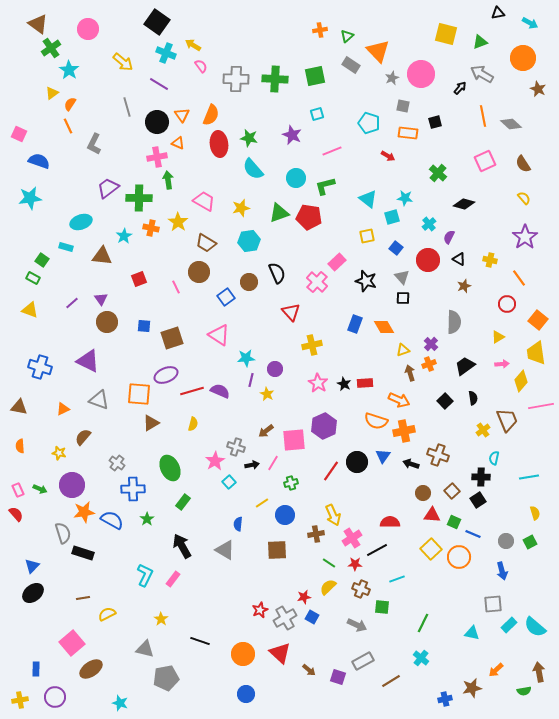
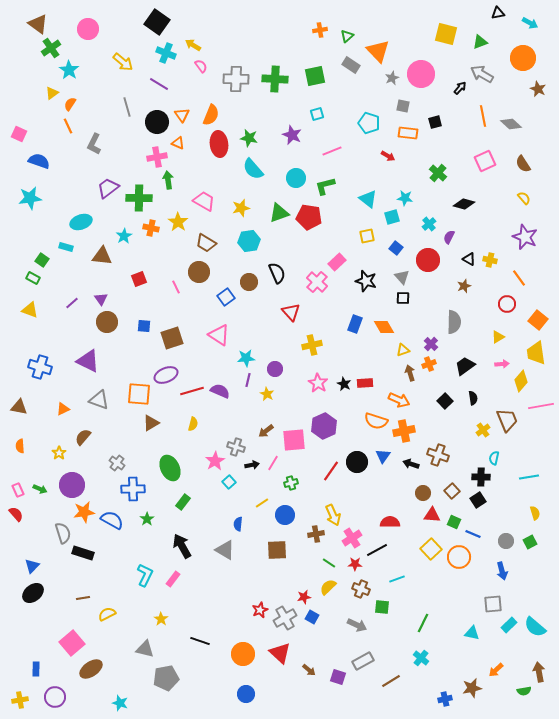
purple star at (525, 237): rotated 15 degrees counterclockwise
black triangle at (459, 259): moved 10 px right
purple line at (251, 380): moved 3 px left
yellow star at (59, 453): rotated 24 degrees clockwise
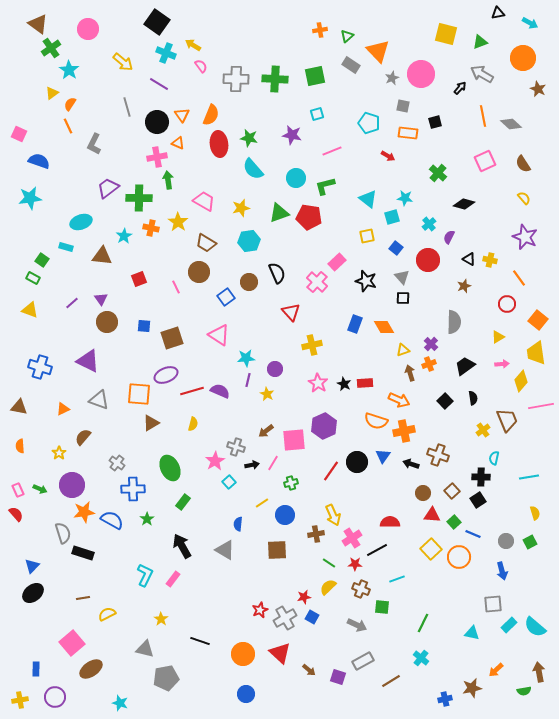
purple star at (292, 135): rotated 12 degrees counterclockwise
green square at (454, 522): rotated 24 degrees clockwise
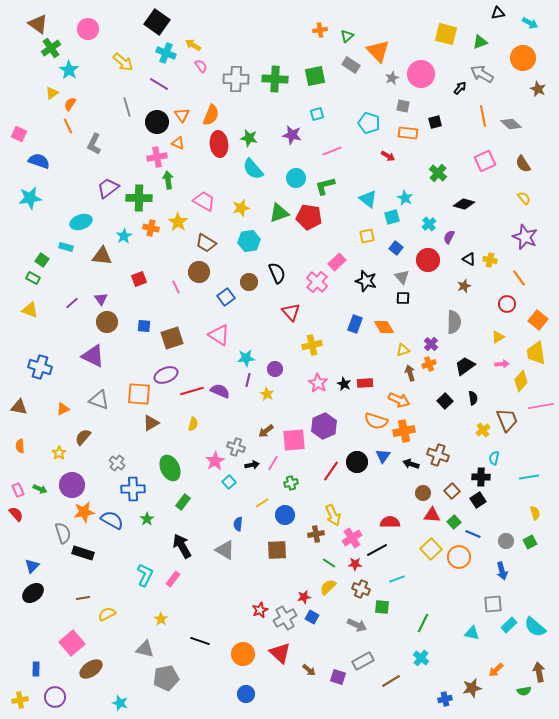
cyan star at (405, 198): rotated 21 degrees clockwise
purple triangle at (88, 361): moved 5 px right, 5 px up
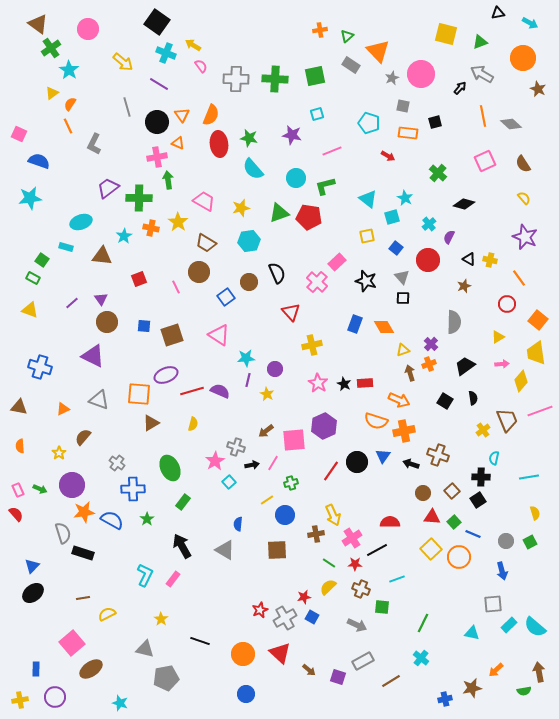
brown square at (172, 338): moved 3 px up
black square at (445, 401): rotated 14 degrees counterclockwise
pink line at (541, 406): moved 1 px left, 5 px down; rotated 10 degrees counterclockwise
yellow line at (262, 503): moved 5 px right, 3 px up
red triangle at (432, 515): moved 2 px down
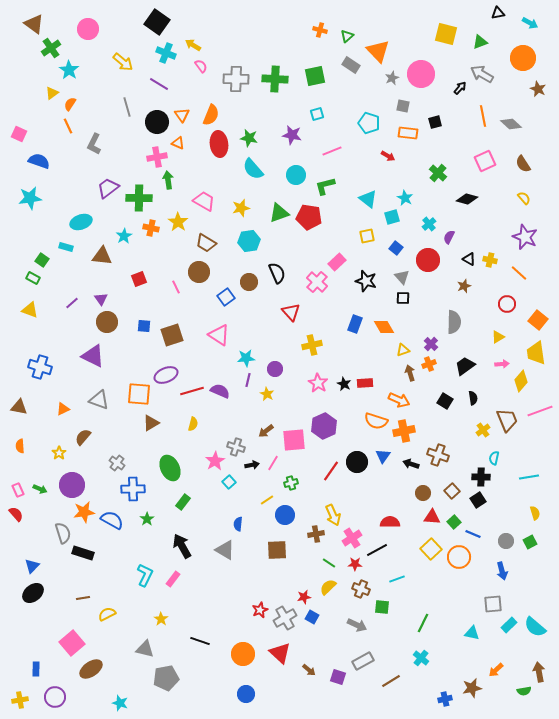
brown triangle at (38, 24): moved 4 px left
orange cross at (320, 30): rotated 24 degrees clockwise
cyan circle at (296, 178): moved 3 px up
black diamond at (464, 204): moved 3 px right, 5 px up
orange line at (519, 278): moved 5 px up; rotated 12 degrees counterclockwise
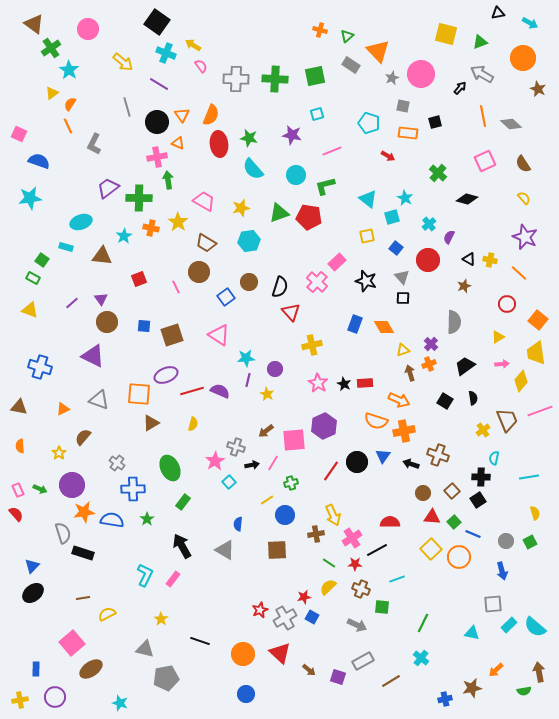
black semicircle at (277, 273): moved 3 px right, 14 px down; rotated 40 degrees clockwise
blue semicircle at (112, 520): rotated 20 degrees counterclockwise
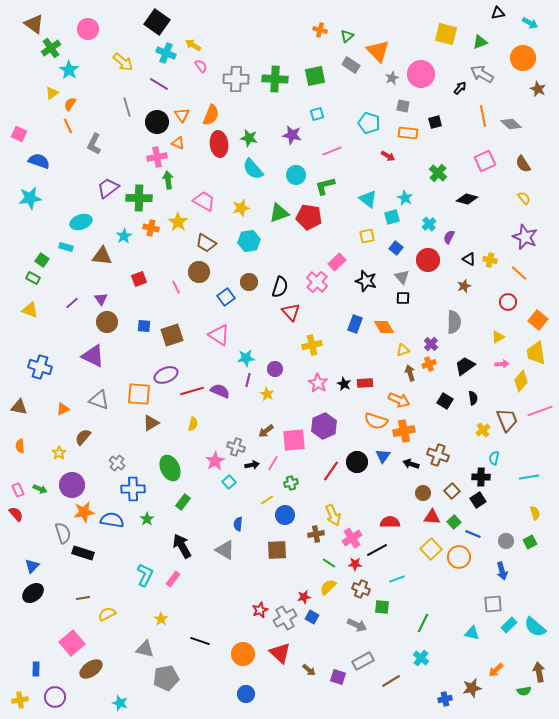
red circle at (507, 304): moved 1 px right, 2 px up
